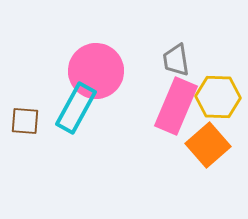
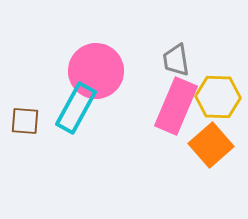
orange square: moved 3 px right
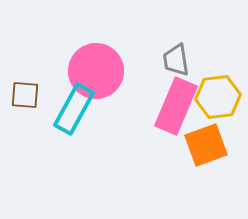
yellow hexagon: rotated 9 degrees counterclockwise
cyan rectangle: moved 2 px left, 1 px down
brown square: moved 26 px up
orange square: moved 5 px left; rotated 21 degrees clockwise
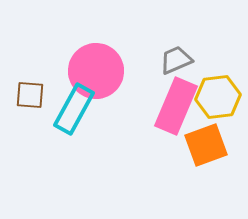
gray trapezoid: rotated 76 degrees clockwise
brown square: moved 5 px right
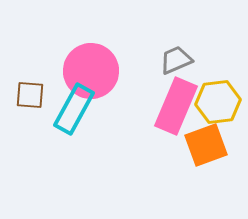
pink circle: moved 5 px left
yellow hexagon: moved 5 px down
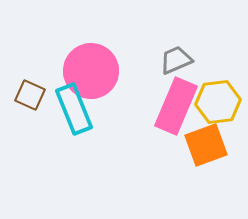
brown square: rotated 20 degrees clockwise
cyan rectangle: rotated 51 degrees counterclockwise
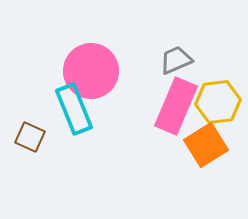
brown square: moved 42 px down
orange square: rotated 12 degrees counterclockwise
